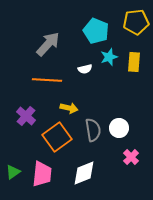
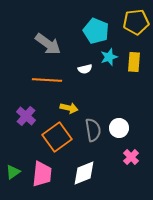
gray arrow: rotated 84 degrees clockwise
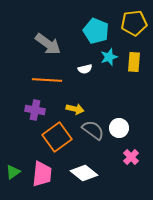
yellow pentagon: moved 2 px left, 1 px down
yellow arrow: moved 6 px right, 1 px down
purple cross: moved 9 px right, 6 px up; rotated 30 degrees counterclockwise
gray semicircle: rotated 45 degrees counterclockwise
white diamond: rotated 60 degrees clockwise
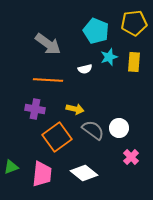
orange line: moved 1 px right
purple cross: moved 1 px up
green triangle: moved 2 px left, 5 px up; rotated 14 degrees clockwise
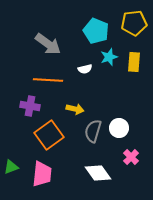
purple cross: moved 5 px left, 3 px up
gray semicircle: moved 1 px down; rotated 110 degrees counterclockwise
orange square: moved 8 px left, 2 px up
white diamond: moved 14 px right; rotated 16 degrees clockwise
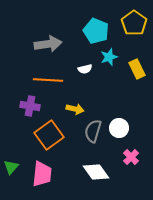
yellow pentagon: rotated 30 degrees counterclockwise
gray arrow: rotated 44 degrees counterclockwise
yellow rectangle: moved 3 px right, 7 px down; rotated 30 degrees counterclockwise
green triangle: rotated 28 degrees counterclockwise
white diamond: moved 2 px left, 1 px up
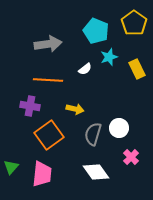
white semicircle: rotated 24 degrees counterclockwise
gray semicircle: moved 3 px down
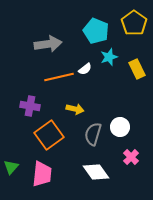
orange line: moved 11 px right, 3 px up; rotated 16 degrees counterclockwise
white circle: moved 1 px right, 1 px up
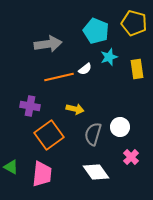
yellow pentagon: rotated 20 degrees counterclockwise
yellow rectangle: rotated 18 degrees clockwise
green triangle: rotated 42 degrees counterclockwise
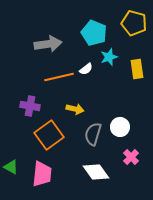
cyan pentagon: moved 2 px left, 2 px down
white semicircle: moved 1 px right
